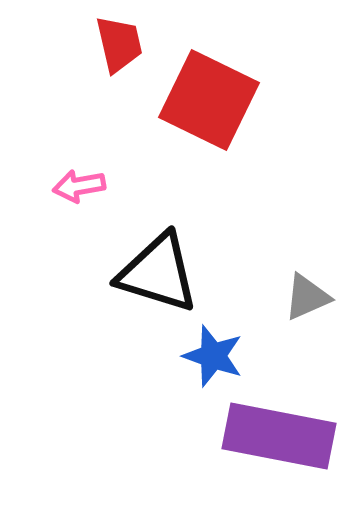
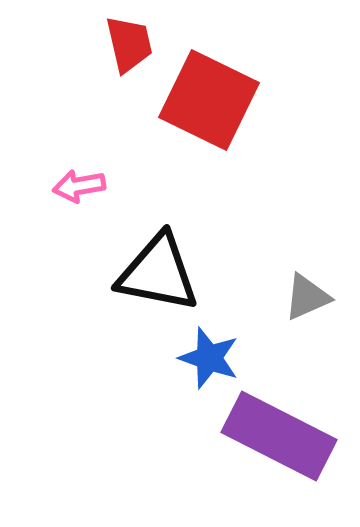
red trapezoid: moved 10 px right
black triangle: rotated 6 degrees counterclockwise
blue star: moved 4 px left, 2 px down
purple rectangle: rotated 16 degrees clockwise
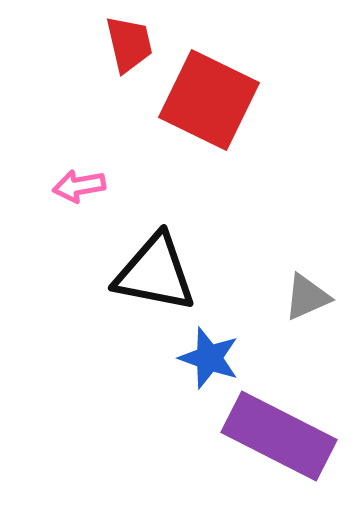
black triangle: moved 3 px left
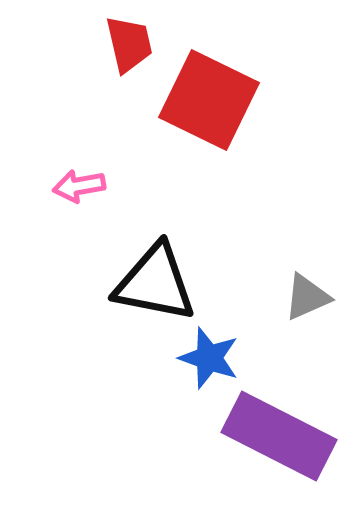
black triangle: moved 10 px down
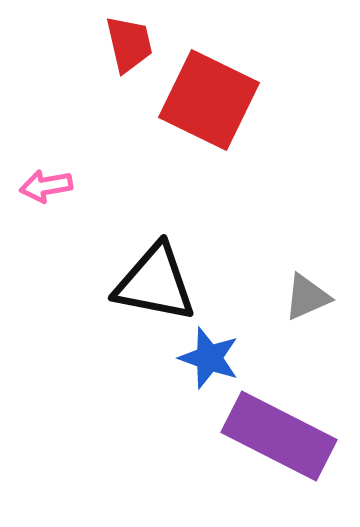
pink arrow: moved 33 px left
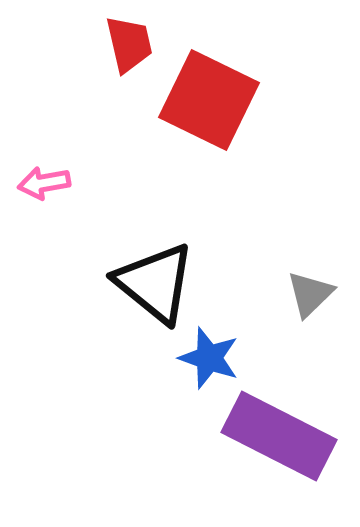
pink arrow: moved 2 px left, 3 px up
black triangle: rotated 28 degrees clockwise
gray triangle: moved 3 px right, 3 px up; rotated 20 degrees counterclockwise
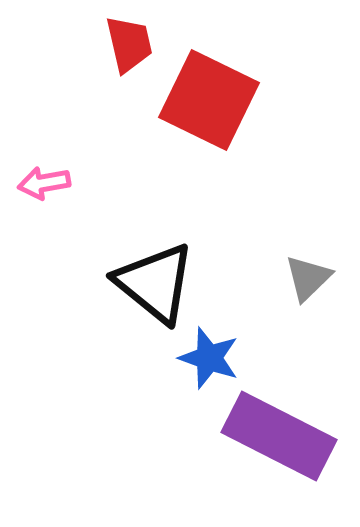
gray triangle: moved 2 px left, 16 px up
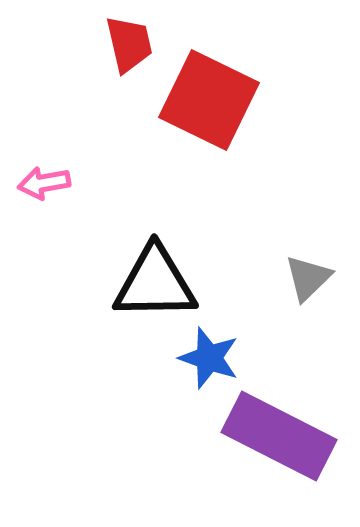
black triangle: rotated 40 degrees counterclockwise
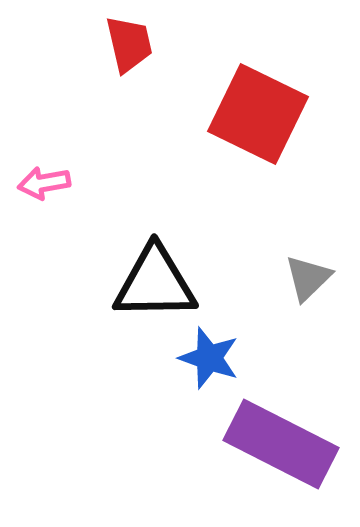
red square: moved 49 px right, 14 px down
purple rectangle: moved 2 px right, 8 px down
